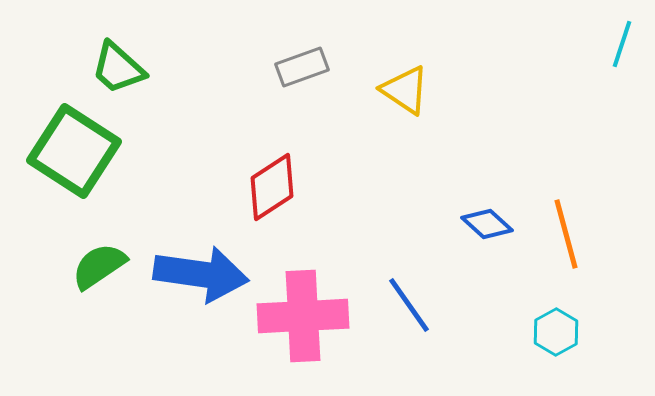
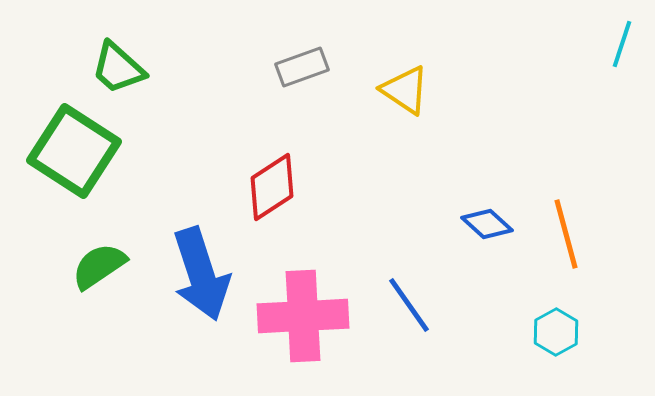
blue arrow: rotated 64 degrees clockwise
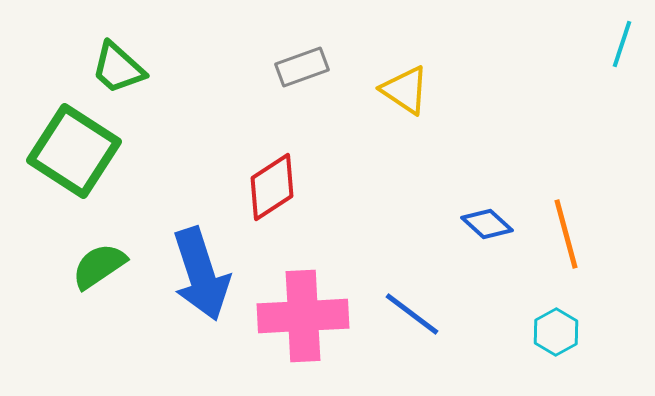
blue line: moved 3 px right, 9 px down; rotated 18 degrees counterclockwise
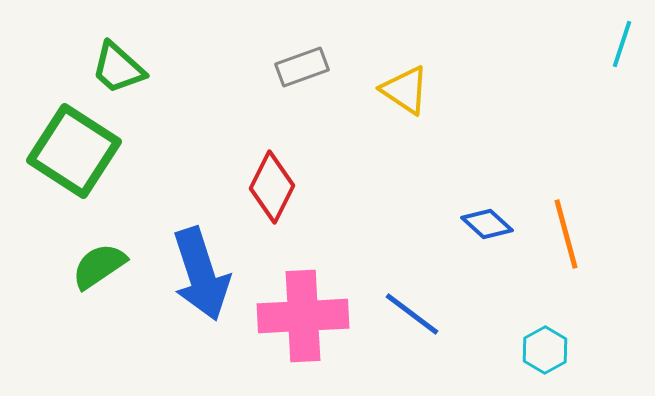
red diamond: rotated 30 degrees counterclockwise
cyan hexagon: moved 11 px left, 18 px down
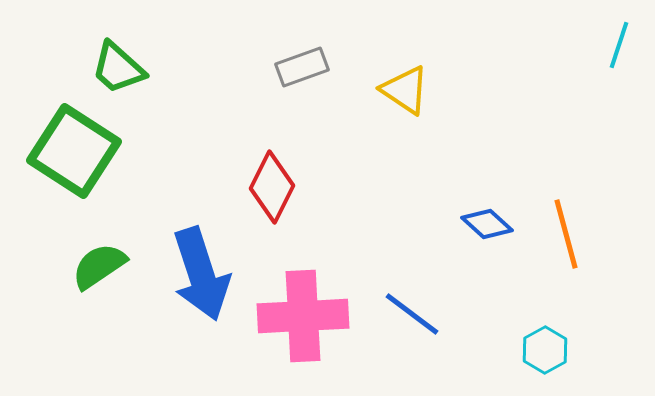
cyan line: moved 3 px left, 1 px down
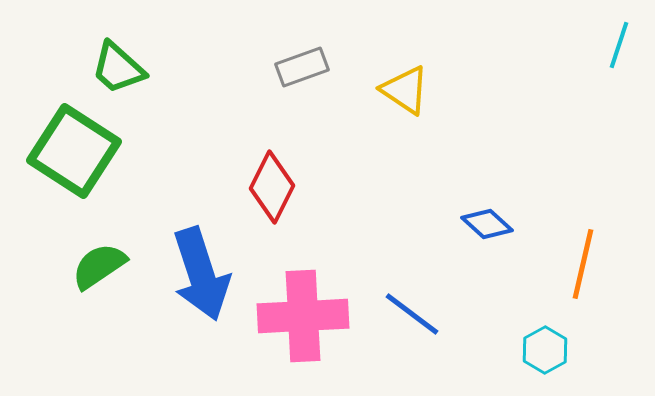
orange line: moved 17 px right, 30 px down; rotated 28 degrees clockwise
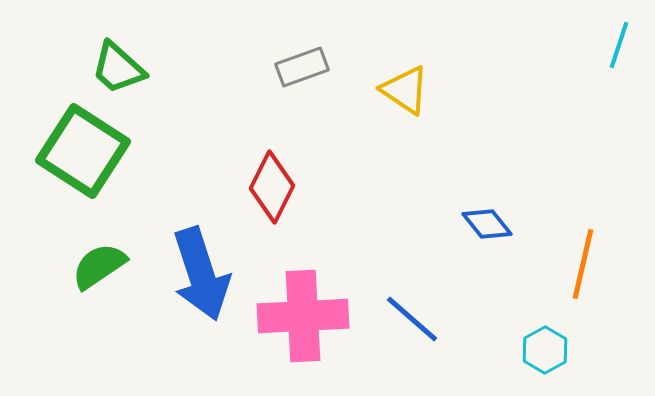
green square: moved 9 px right
blue diamond: rotated 9 degrees clockwise
blue line: moved 5 px down; rotated 4 degrees clockwise
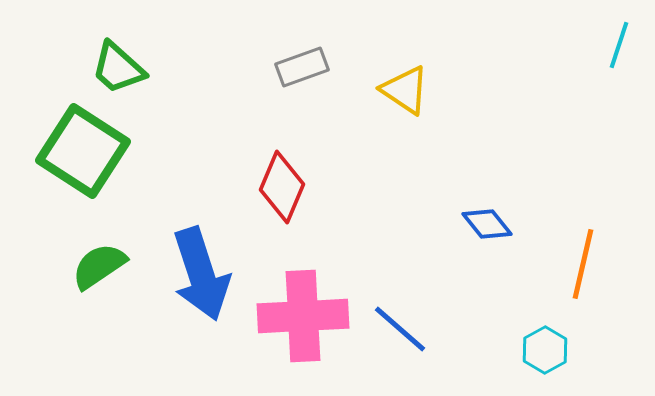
red diamond: moved 10 px right; rotated 4 degrees counterclockwise
blue line: moved 12 px left, 10 px down
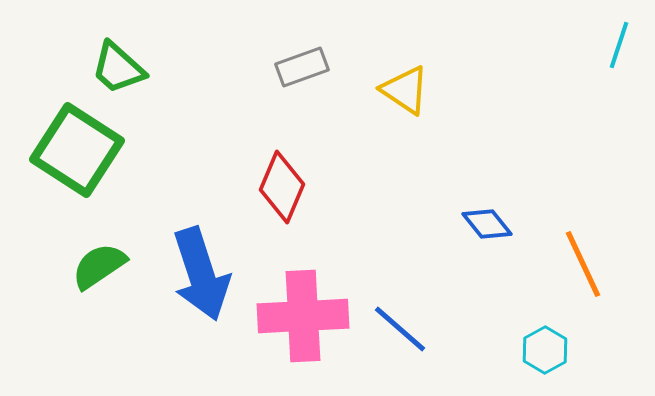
green square: moved 6 px left, 1 px up
orange line: rotated 38 degrees counterclockwise
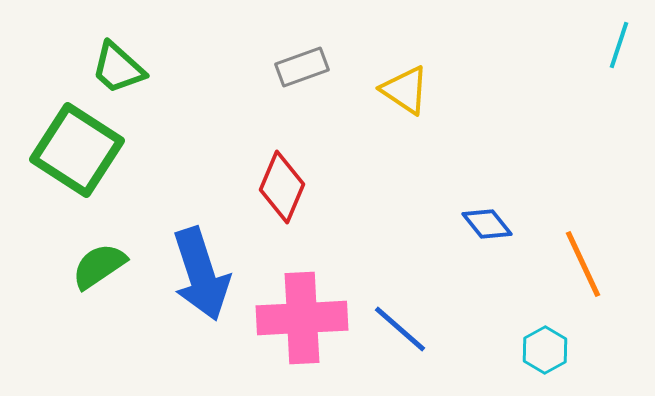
pink cross: moved 1 px left, 2 px down
